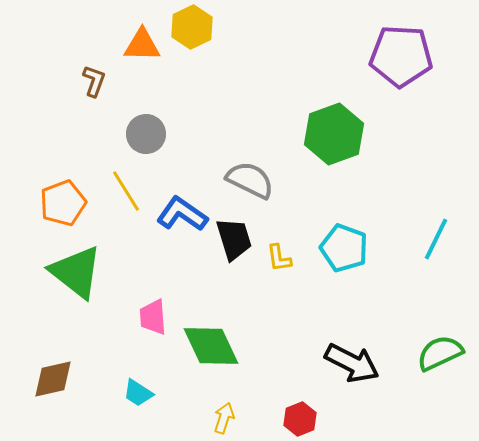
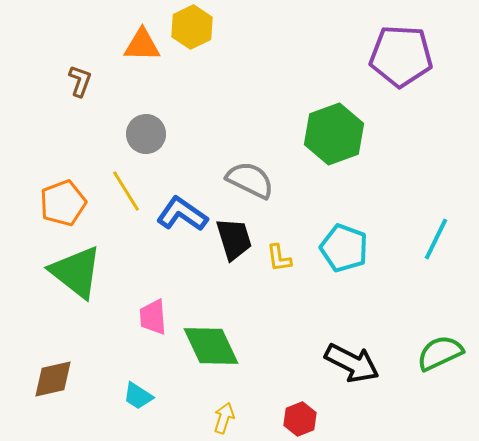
brown L-shape: moved 14 px left
cyan trapezoid: moved 3 px down
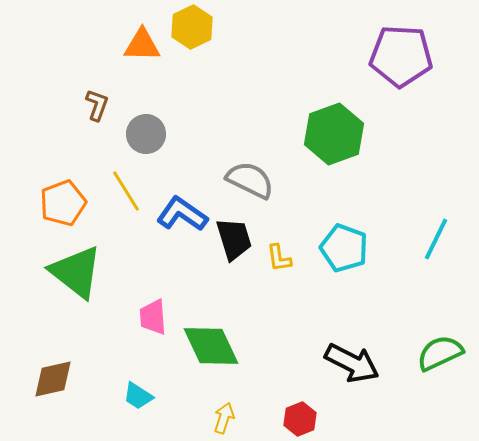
brown L-shape: moved 17 px right, 24 px down
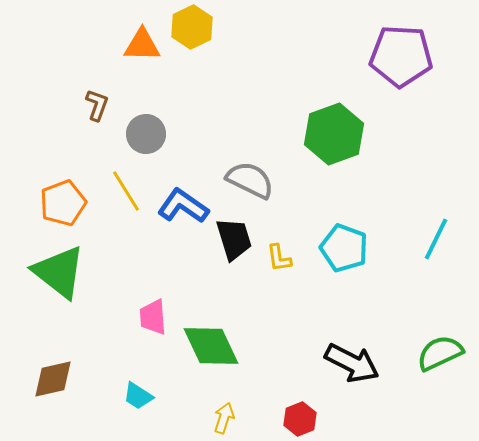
blue L-shape: moved 1 px right, 8 px up
green triangle: moved 17 px left
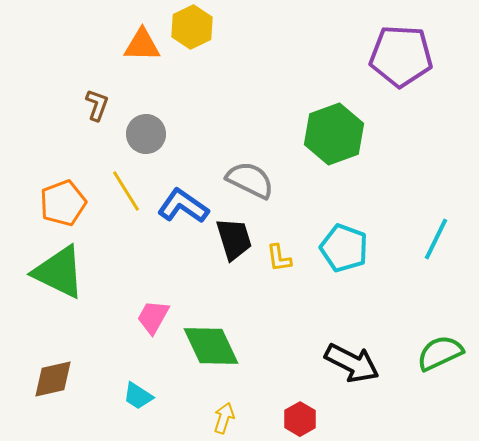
green triangle: rotated 12 degrees counterclockwise
pink trapezoid: rotated 33 degrees clockwise
red hexagon: rotated 8 degrees counterclockwise
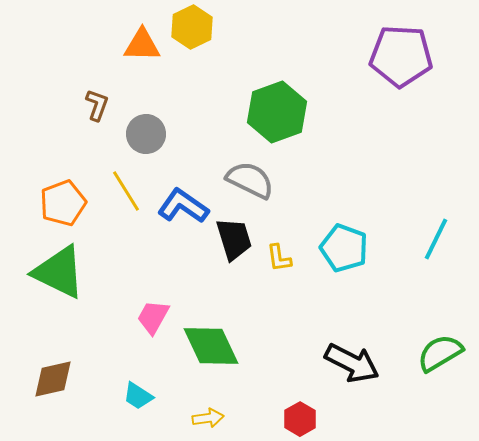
green hexagon: moved 57 px left, 22 px up
green semicircle: rotated 6 degrees counterclockwise
yellow arrow: moved 16 px left; rotated 64 degrees clockwise
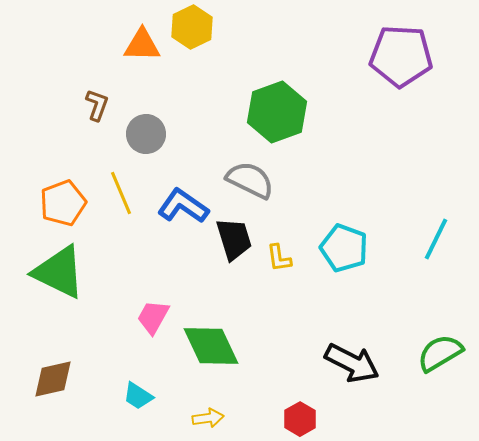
yellow line: moved 5 px left, 2 px down; rotated 9 degrees clockwise
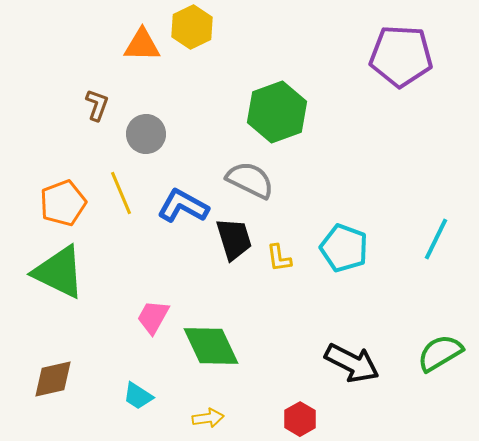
blue L-shape: rotated 6 degrees counterclockwise
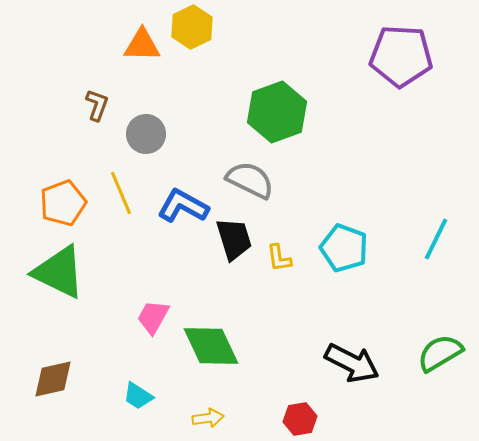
red hexagon: rotated 20 degrees clockwise
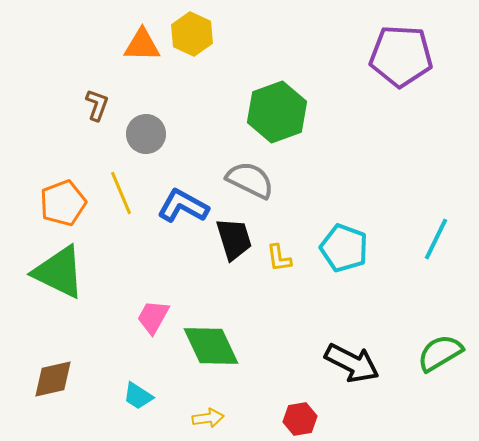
yellow hexagon: moved 7 px down; rotated 9 degrees counterclockwise
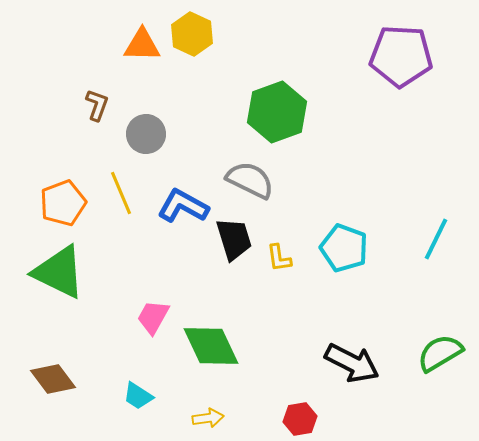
brown diamond: rotated 66 degrees clockwise
